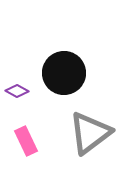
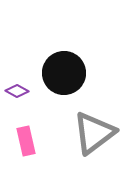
gray triangle: moved 4 px right
pink rectangle: rotated 12 degrees clockwise
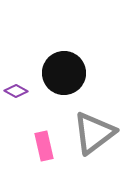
purple diamond: moved 1 px left
pink rectangle: moved 18 px right, 5 px down
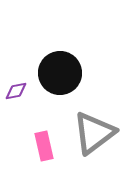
black circle: moved 4 px left
purple diamond: rotated 40 degrees counterclockwise
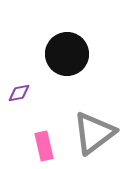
black circle: moved 7 px right, 19 px up
purple diamond: moved 3 px right, 2 px down
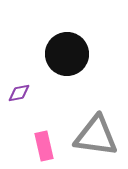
gray triangle: moved 2 px right, 3 px down; rotated 45 degrees clockwise
